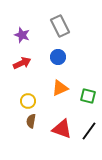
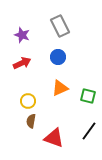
red triangle: moved 8 px left, 9 px down
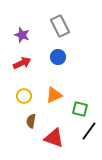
orange triangle: moved 6 px left, 7 px down
green square: moved 8 px left, 13 px down
yellow circle: moved 4 px left, 5 px up
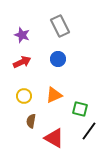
blue circle: moved 2 px down
red arrow: moved 1 px up
red triangle: rotated 10 degrees clockwise
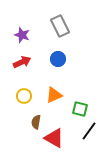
brown semicircle: moved 5 px right, 1 px down
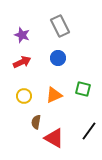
blue circle: moved 1 px up
green square: moved 3 px right, 20 px up
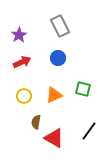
purple star: moved 3 px left; rotated 21 degrees clockwise
